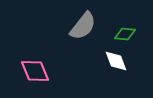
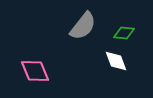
green diamond: moved 1 px left, 1 px up
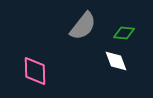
pink diamond: rotated 20 degrees clockwise
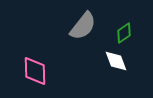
green diamond: rotated 40 degrees counterclockwise
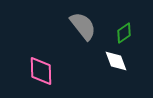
gray semicircle: rotated 76 degrees counterclockwise
pink diamond: moved 6 px right
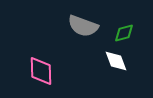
gray semicircle: rotated 148 degrees clockwise
green diamond: rotated 20 degrees clockwise
